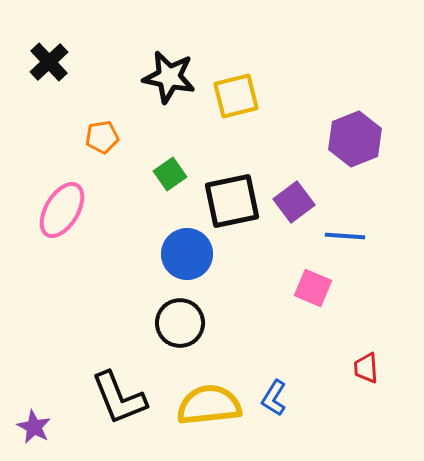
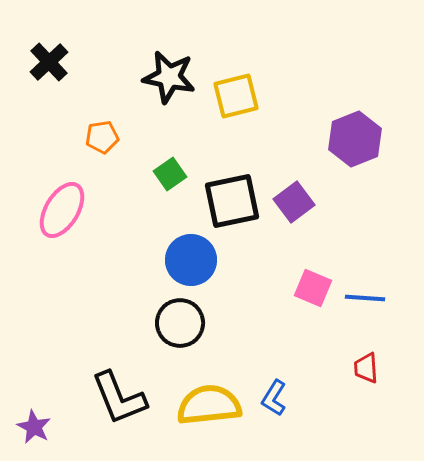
blue line: moved 20 px right, 62 px down
blue circle: moved 4 px right, 6 px down
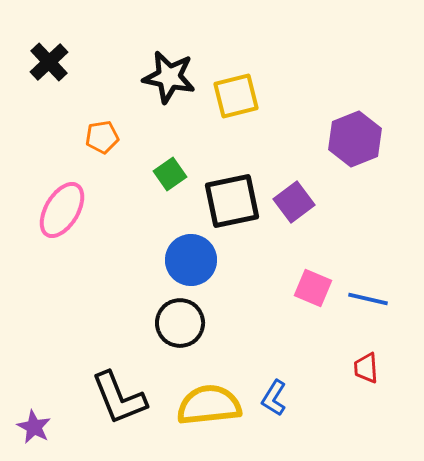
blue line: moved 3 px right, 1 px down; rotated 9 degrees clockwise
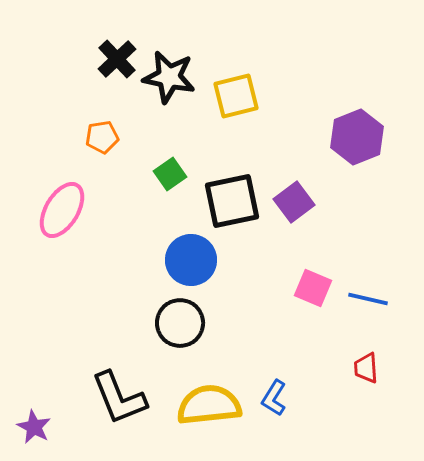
black cross: moved 68 px right, 3 px up
purple hexagon: moved 2 px right, 2 px up
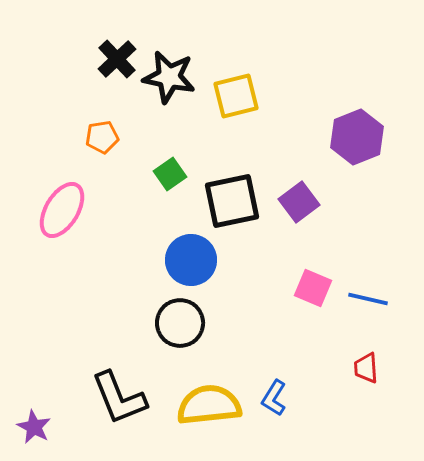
purple square: moved 5 px right
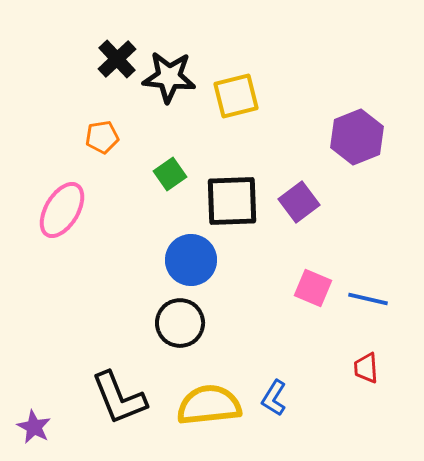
black star: rotated 6 degrees counterclockwise
black square: rotated 10 degrees clockwise
